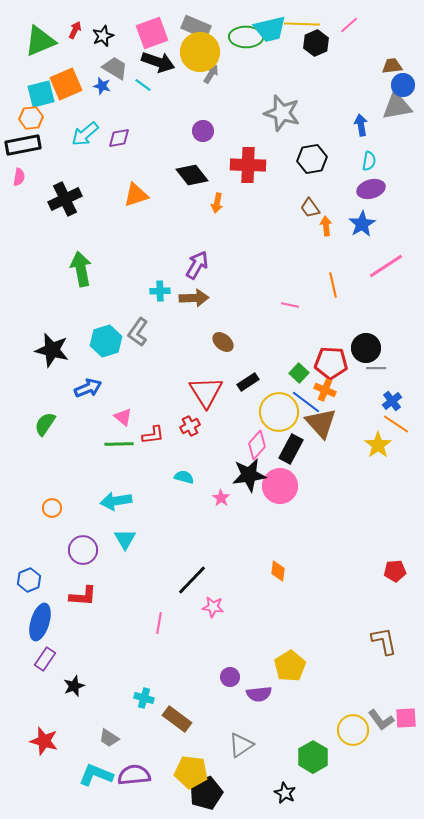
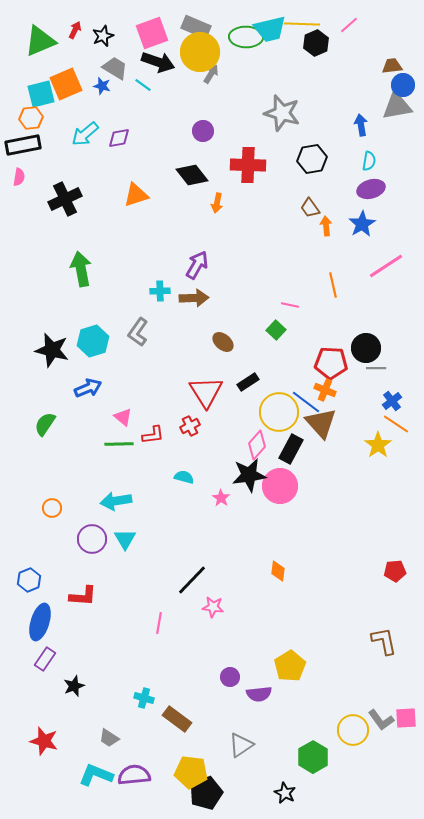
cyan hexagon at (106, 341): moved 13 px left
green square at (299, 373): moved 23 px left, 43 px up
purple circle at (83, 550): moved 9 px right, 11 px up
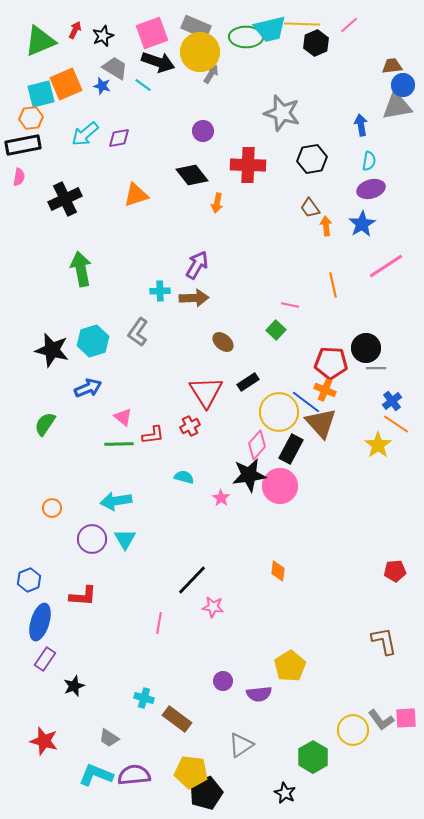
purple circle at (230, 677): moved 7 px left, 4 px down
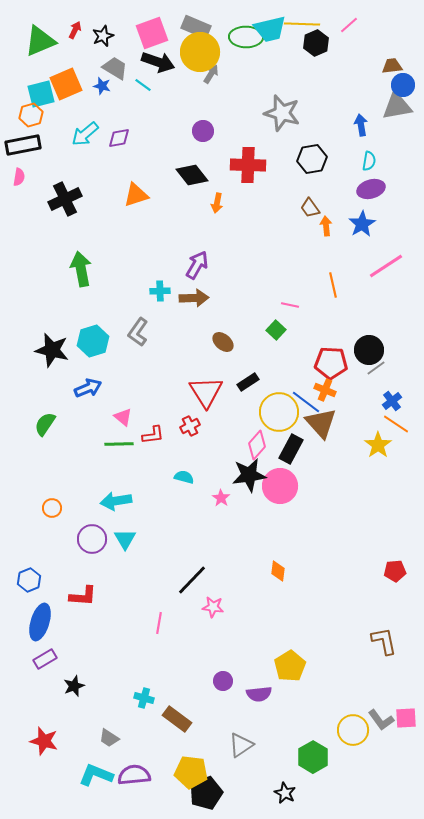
orange hexagon at (31, 118): moved 3 px up; rotated 10 degrees counterclockwise
black circle at (366, 348): moved 3 px right, 2 px down
gray line at (376, 368): rotated 36 degrees counterclockwise
purple rectangle at (45, 659): rotated 25 degrees clockwise
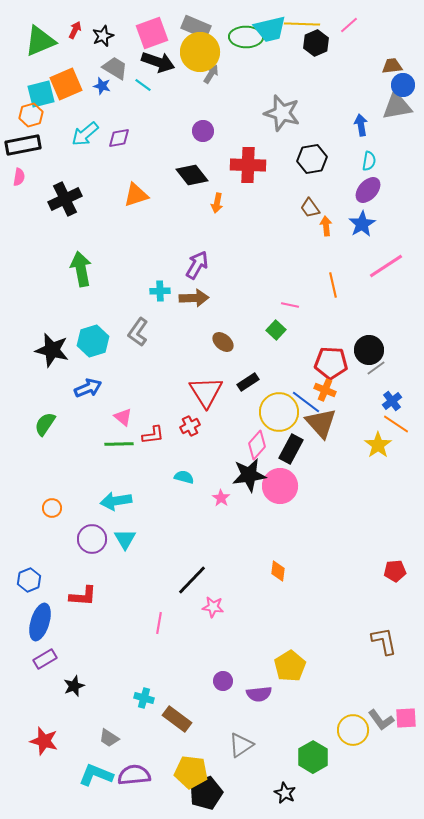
purple ellipse at (371, 189): moved 3 px left, 1 px down; rotated 32 degrees counterclockwise
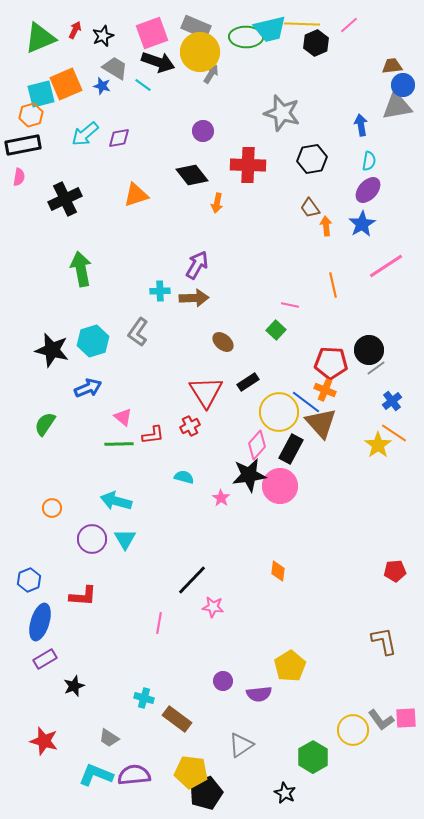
green triangle at (40, 41): moved 3 px up
orange line at (396, 424): moved 2 px left, 9 px down
cyan arrow at (116, 501): rotated 24 degrees clockwise
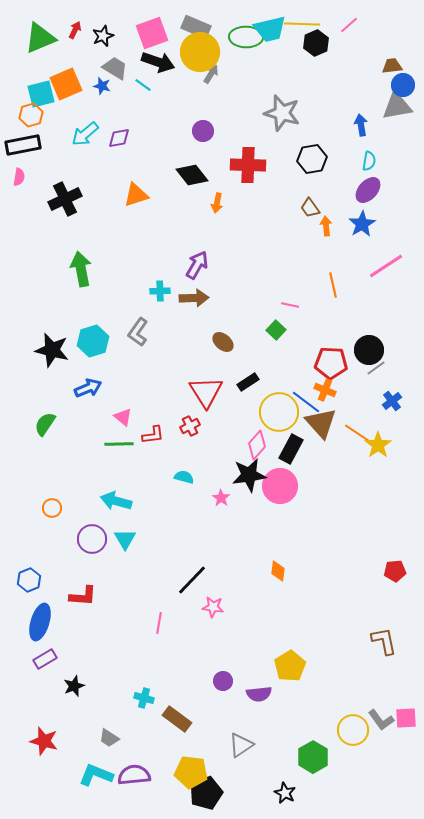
orange line at (394, 433): moved 37 px left
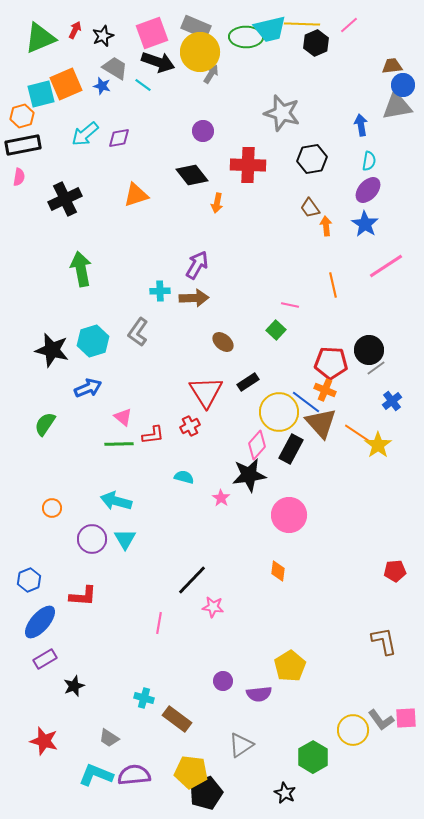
orange hexagon at (31, 115): moved 9 px left, 1 px down
blue star at (362, 224): moved 3 px right; rotated 8 degrees counterclockwise
pink circle at (280, 486): moved 9 px right, 29 px down
blue ellipse at (40, 622): rotated 24 degrees clockwise
